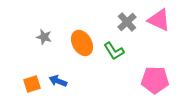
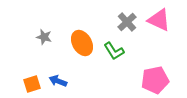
pink pentagon: rotated 12 degrees counterclockwise
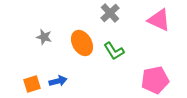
gray cross: moved 17 px left, 9 px up
blue arrow: rotated 144 degrees clockwise
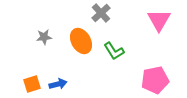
gray cross: moved 9 px left
pink triangle: rotated 35 degrees clockwise
gray star: rotated 21 degrees counterclockwise
orange ellipse: moved 1 px left, 2 px up
blue arrow: moved 3 px down
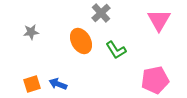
gray star: moved 13 px left, 5 px up
green L-shape: moved 2 px right, 1 px up
blue arrow: rotated 144 degrees counterclockwise
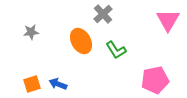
gray cross: moved 2 px right, 1 px down
pink triangle: moved 9 px right
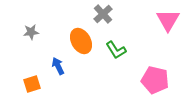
pink pentagon: rotated 24 degrees clockwise
blue arrow: moved 18 px up; rotated 42 degrees clockwise
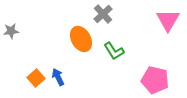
gray star: moved 20 px left, 1 px up
orange ellipse: moved 2 px up
green L-shape: moved 2 px left, 1 px down
blue arrow: moved 11 px down
orange square: moved 4 px right, 6 px up; rotated 24 degrees counterclockwise
